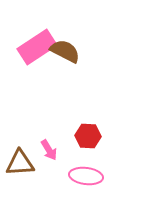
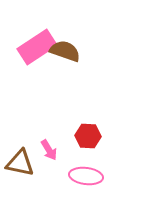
brown semicircle: rotated 8 degrees counterclockwise
brown triangle: rotated 16 degrees clockwise
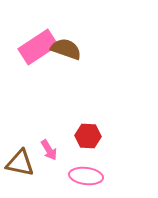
pink rectangle: moved 1 px right
brown semicircle: moved 1 px right, 2 px up
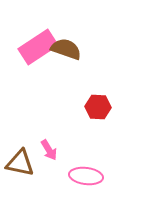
red hexagon: moved 10 px right, 29 px up
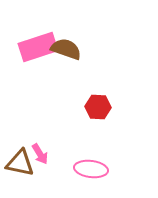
pink rectangle: rotated 15 degrees clockwise
pink arrow: moved 9 px left, 4 px down
pink ellipse: moved 5 px right, 7 px up
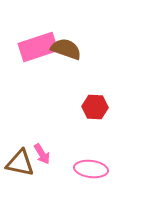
red hexagon: moved 3 px left
pink arrow: moved 2 px right
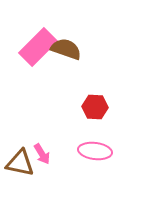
pink rectangle: rotated 27 degrees counterclockwise
pink ellipse: moved 4 px right, 18 px up
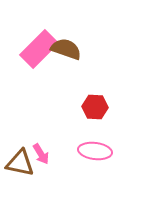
pink rectangle: moved 1 px right, 2 px down
pink arrow: moved 1 px left
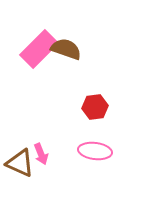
red hexagon: rotated 10 degrees counterclockwise
pink arrow: rotated 10 degrees clockwise
brown triangle: rotated 12 degrees clockwise
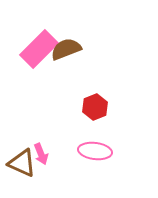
brown semicircle: rotated 40 degrees counterclockwise
red hexagon: rotated 15 degrees counterclockwise
brown triangle: moved 2 px right
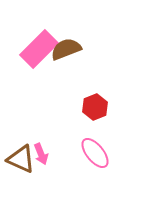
pink ellipse: moved 2 px down; rotated 44 degrees clockwise
brown triangle: moved 1 px left, 4 px up
